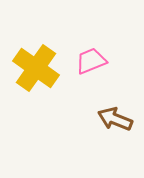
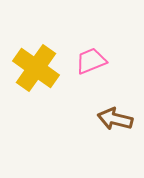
brown arrow: rotated 8 degrees counterclockwise
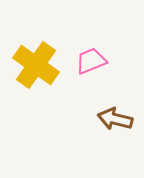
yellow cross: moved 3 px up
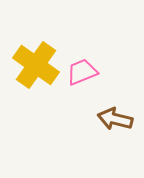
pink trapezoid: moved 9 px left, 11 px down
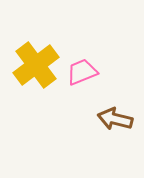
yellow cross: rotated 18 degrees clockwise
